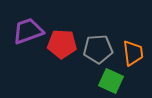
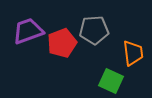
red pentagon: moved 1 px up; rotated 24 degrees counterclockwise
gray pentagon: moved 4 px left, 19 px up
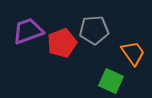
orange trapezoid: rotated 28 degrees counterclockwise
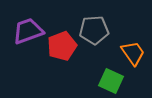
red pentagon: moved 3 px down
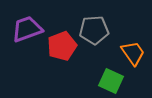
purple trapezoid: moved 1 px left, 2 px up
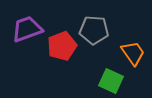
gray pentagon: rotated 8 degrees clockwise
